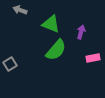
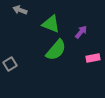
purple arrow: rotated 24 degrees clockwise
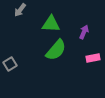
gray arrow: rotated 72 degrees counterclockwise
green triangle: rotated 18 degrees counterclockwise
purple arrow: moved 3 px right; rotated 16 degrees counterclockwise
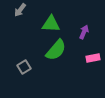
gray square: moved 14 px right, 3 px down
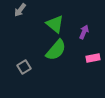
green triangle: moved 4 px right; rotated 36 degrees clockwise
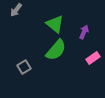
gray arrow: moved 4 px left
pink rectangle: rotated 24 degrees counterclockwise
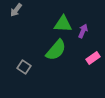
green triangle: moved 8 px right; rotated 36 degrees counterclockwise
purple arrow: moved 1 px left, 1 px up
gray square: rotated 24 degrees counterclockwise
